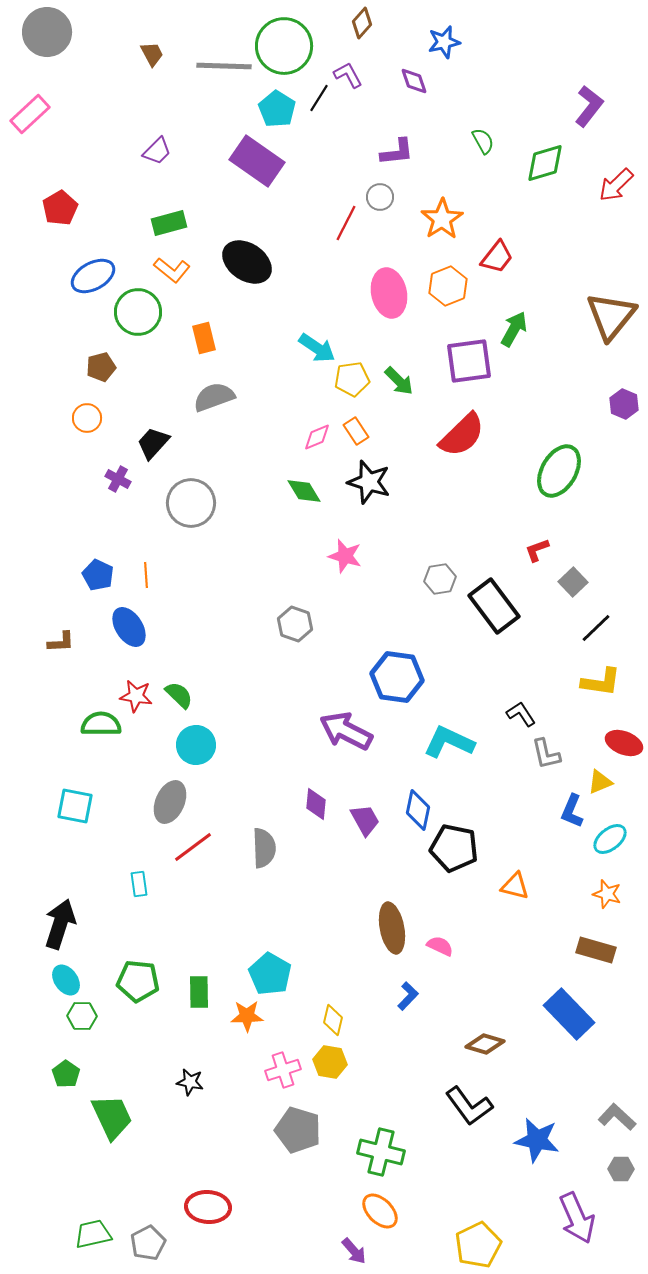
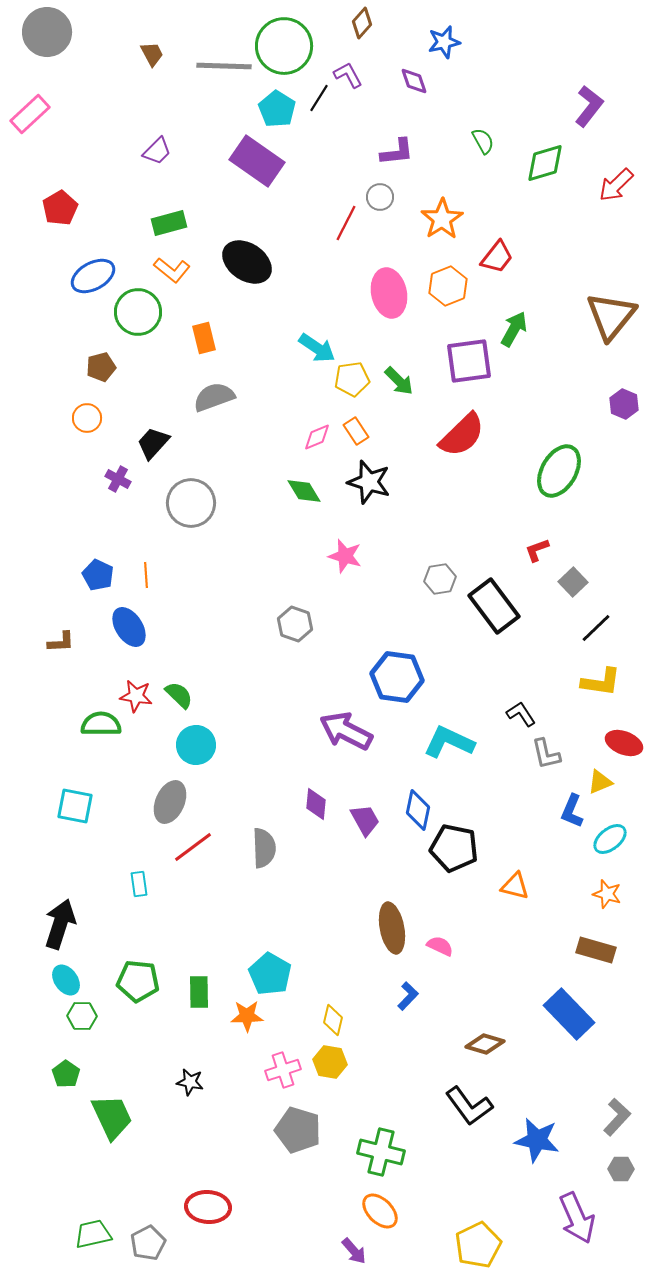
gray L-shape at (617, 1117): rotated 90 degrees clockwise
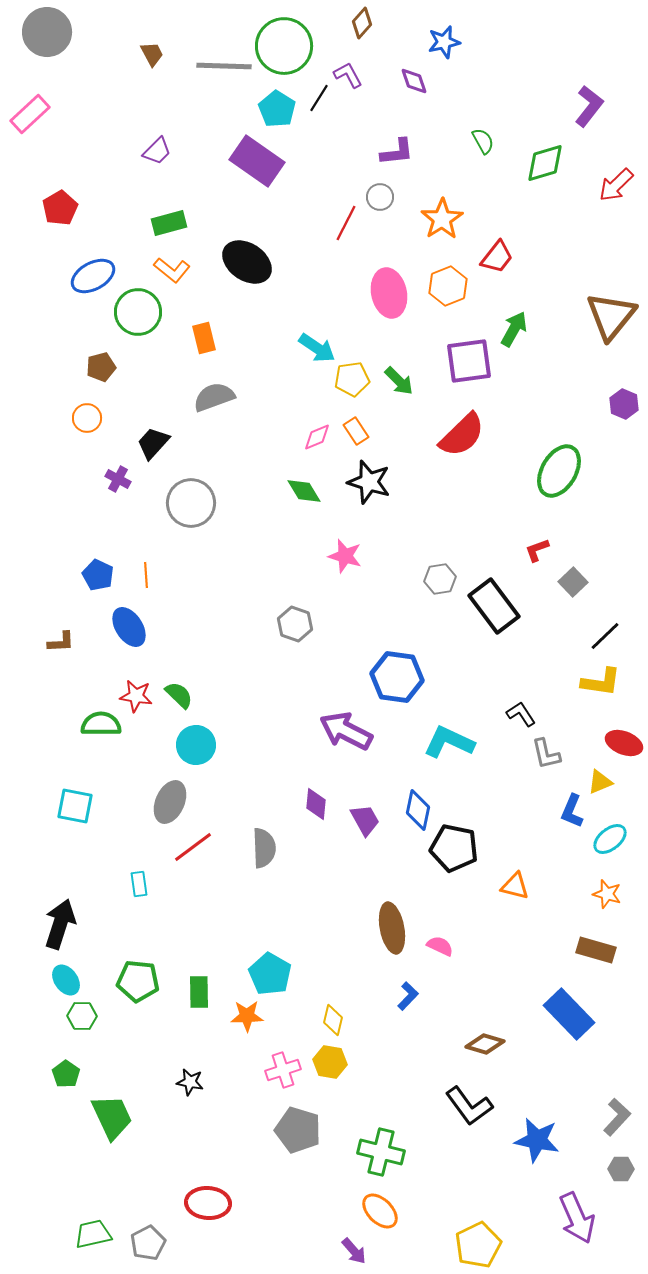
black line at (596, 628): moved 9 px right, 8 px down
red ellipse at (208, 1207): moved 4 px up
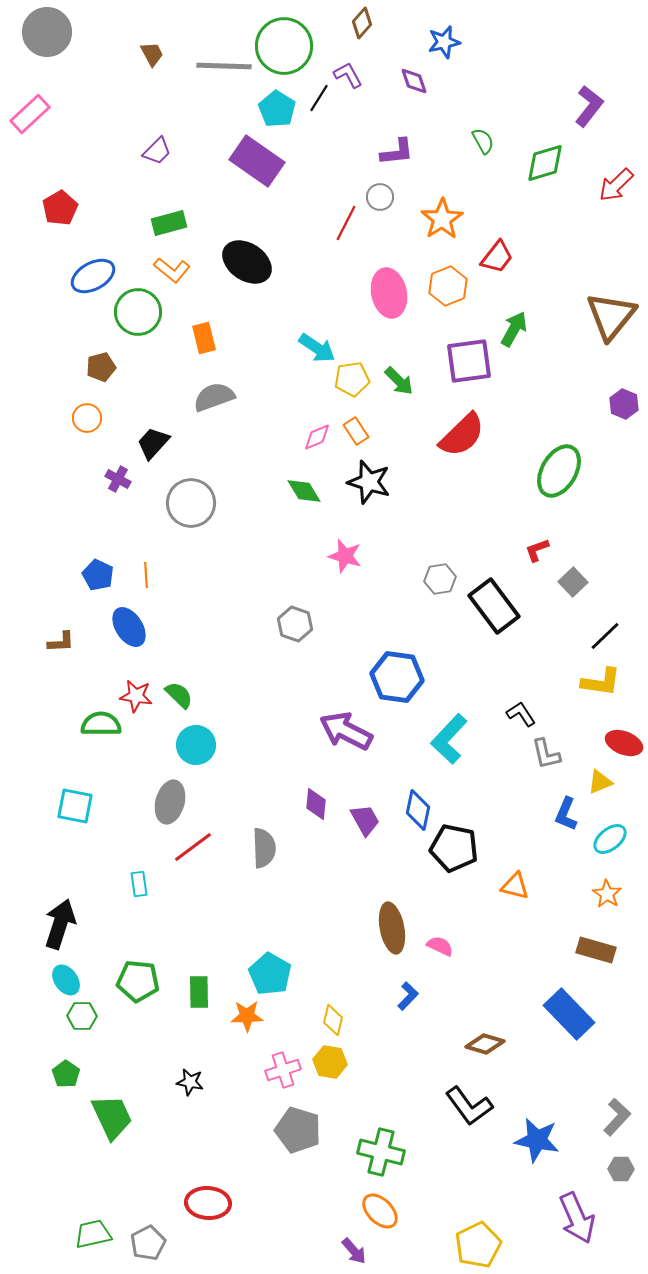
cyan L-shape at (449, 742): moved 3 px up; rotated 72 degrees counterclockwise
gray ellipse at (170, 802): rotated 9 degrees counterclockwise
blue L-shape at (572, 811): moved 6 px left, 3 px down
orange star at (607, 894): rotated 16 degrees clockwise
